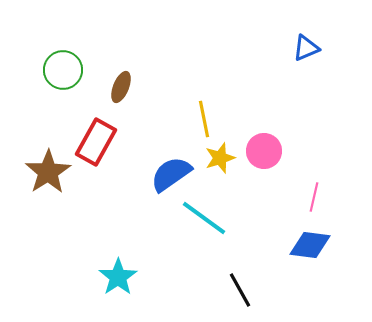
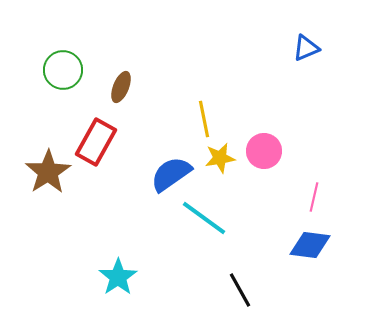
yellow star: rotated 8 degrees clockwise
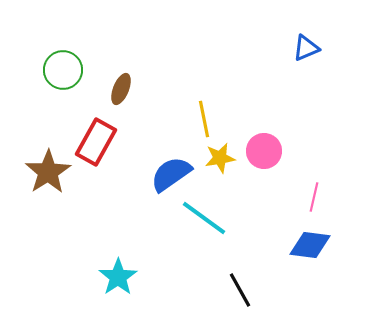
brown ellipse: moved 2 px down
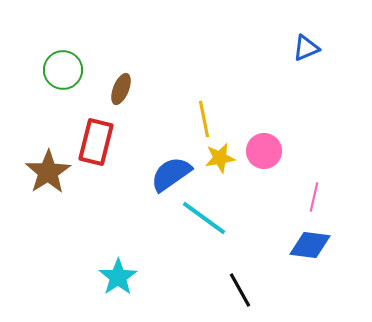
red rectangle: rotated 15 degrees counterclockwise
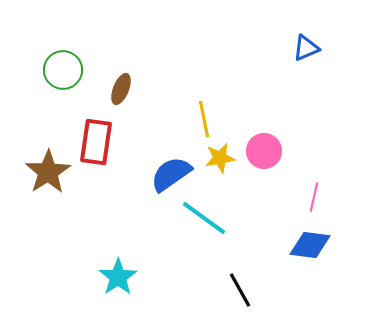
red rectangle: rotated 6 degrees counterclockwise
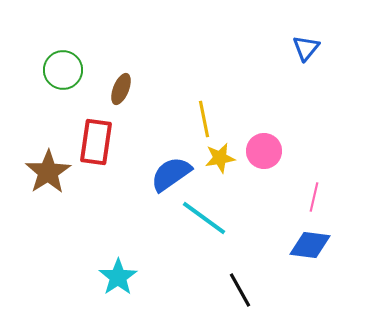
blue triangle: rotated 28 degrees counterclockwise
